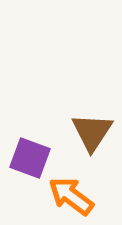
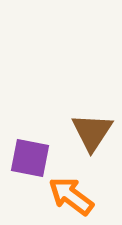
purple square: rotated 9 degrees counterclockwise
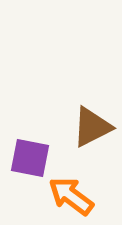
brown triangle: moved 5 px up; rotated 30 degrees clockwise
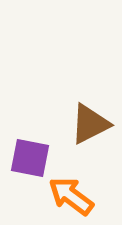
brown triangle: moved 2 px left, 3 px up
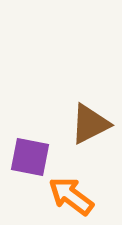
purple square: moved 1 px up
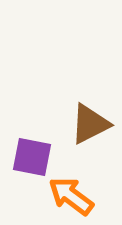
purple square: moved 2 px right
